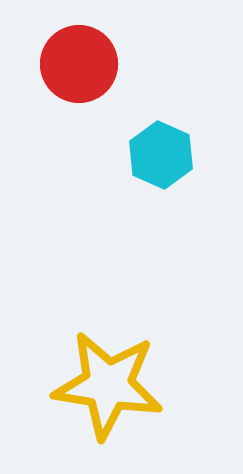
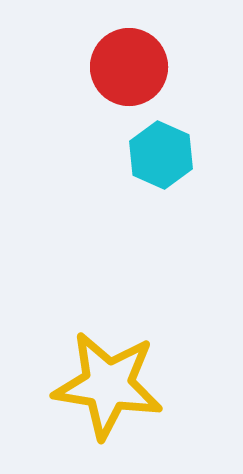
red circle: moved 50 px right, 3 px down
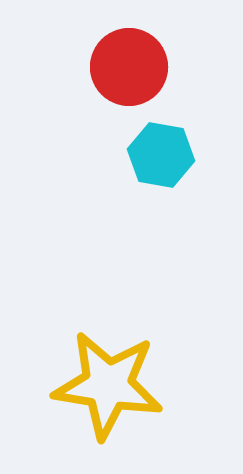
cyan hexagon: rotated 14 degrees counterclockwise
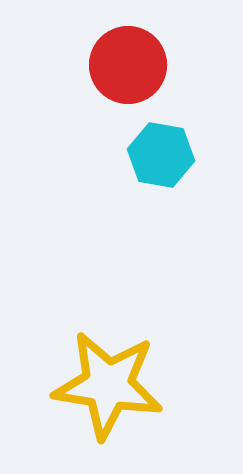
red circle: moved 1 px left, 2 px up
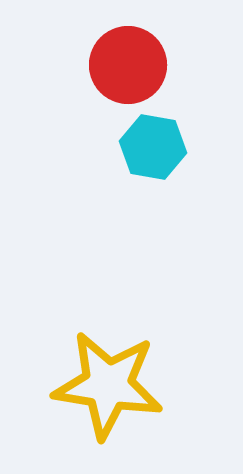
cyan hexagon: moved 8 px left, 8 px up
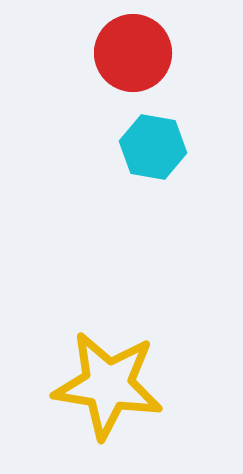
red circle: moved 5 px right, 12 px up
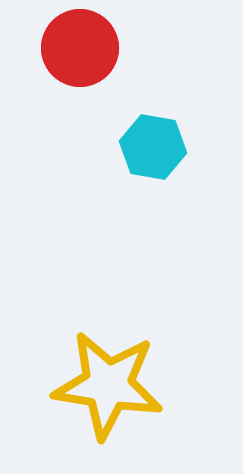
red circle: moved 53 px left, 5 px up
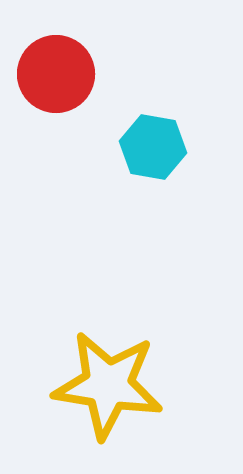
red circle: moved 24 px left, 26 px down
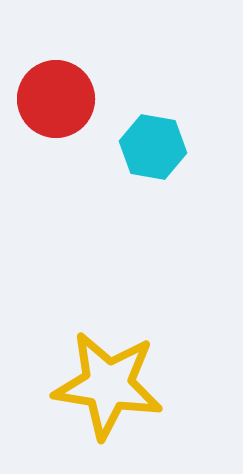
red circle: moved 25 px down
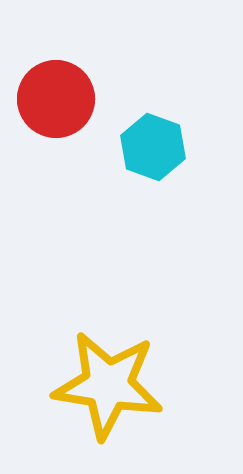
cyan hexagon: rotated 10 degrees clockwise
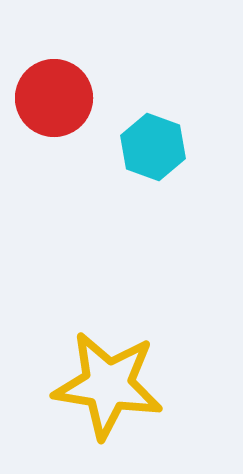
red circle: moved 2 px left, 1 px up
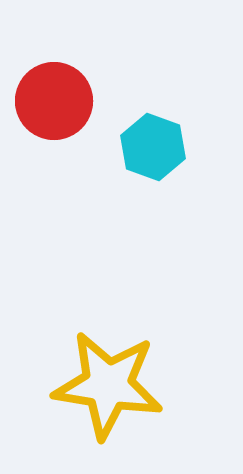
red circle: moved 3 px down
